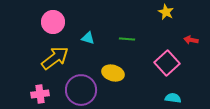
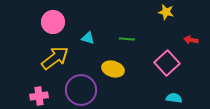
yellow star: rotated 14 degrees counterclockwise
yellow ellipse: moved 4 px up
pink cross: moved 1 px left, 2 px down
cyan semicircle: moved 1 px right
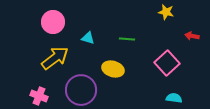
red arrow: moved 1 px right, 4 px up
pink cross: rotated 30 degrees clockwise
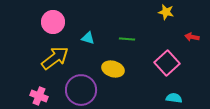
red arrow: moved 1 px down
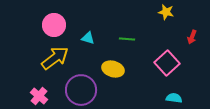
pink circle: moved 1 px right, 3 px down
red arrow: rotated 80 degrees counterclockwise
pink cross: rotated 18 degrees clockwise
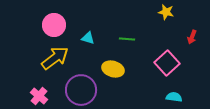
cyan semicircle: moved 1 px up
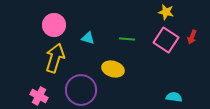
yellow arrow: rotated 36 degrees counterclockwise
pink square: moved 1 px left, 23 px up; rotated 15 degrees counterclockwise
pink cross: rotated 12 degrees counterclockwise
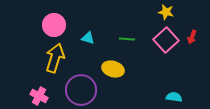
pink square: rotated 15 degrees clockwise
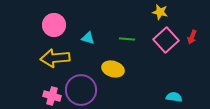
yellow star: moved 6 px left
yellow arrow: rotated 112 degrees counterclockwise
pink cross: moved 13 px right; rotated 12 degrees counterclockwise
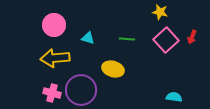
pink cross: moved 3 px up
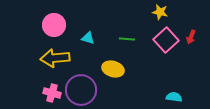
red arrow: moved 1 px left
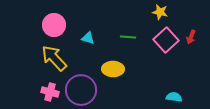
green line: moved 1 px right, 2 px up
yellow arrow: moved 1 px left; rotated 52 degrees clockwise
yellow ellipse: rotated 15 degrees counterclockwise
pink cross: moved 2 px left, 1 px up
